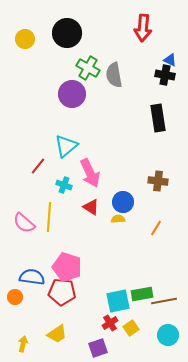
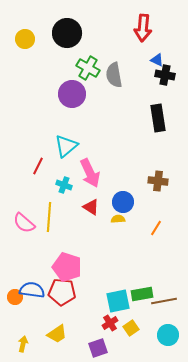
blue triangle: moved 13 px left
red line: rotated 12 degrees counterclockwise
blue semicircle: moved 13 px down
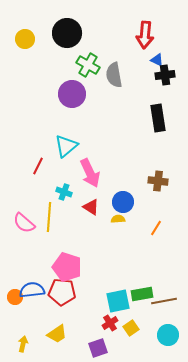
red arrow: moved 2 px right, 7 px down
green cross: moved 3 px up
black cross: rotated 18 degrees counterclockwise
cyan cross: moved 7 px down
blue semicircle: rotated 15 degrees counterclockwise
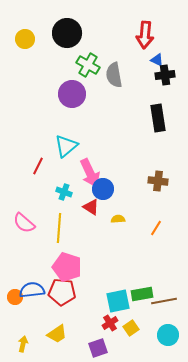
blue circle: moved 20 px left, 13 px up
yellow line: moved 10 px right, 11 px down
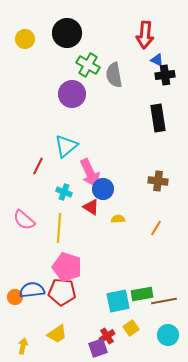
pink semicircle: moved 3 px up
red cross: moved 3 px left, 13 px down
yellow arrow: moved 2 px down
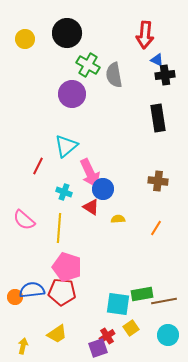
cyan square: moved 3 px down; rotated 20 degrees clockwise
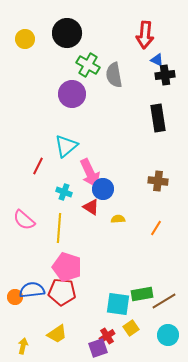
brown line: rotated 20 degrees counterclockwise
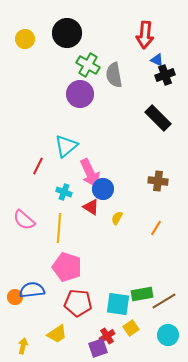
black cross: rotated 12 degrees counterclockwise
purple circle: moved 8 px right
black rectangle: rotated 36 degrees counterclockwise
yellow semicircle: moved 1 px left, 1 px up; rotated 56 degrees counterclockwise
red pentagon: moved 16 px right, 11 px down
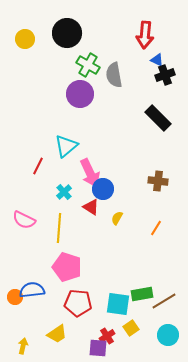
cyan cross: rotated 28 degrees clockwise
pink semicircle: rotated 15 degrees counterclockwise
purple square: rotated 24 degrees clockwise
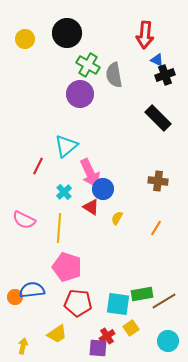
cyan circle: moved 6 px down
